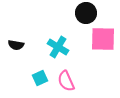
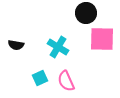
pink square: moved 1 px left
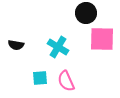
cyan square: rotated 21 degrees clockwise
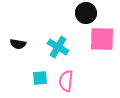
black semicircle: moved 2 px right, 1 px up
pink semicircle: rotated 30 degrees clockwise
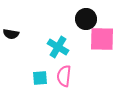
black circle: moved 6 px down
black semicircle: moved 7 px left, 10 px up
pink semicircle: moved 2 px left, 5 px up
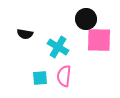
black semicircle: moved 14 px right
pink square: moved 3 px left, 1 px down
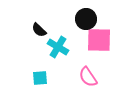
black semicircle: moved 14 px right, 4 px up; rotated 35 degrees clockwise
pink semicircle: moved 24 px right, 1 px down; rotated 40 degrees counterclockwise
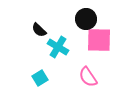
cyan square: rotated 28 degrees counterclockwise
